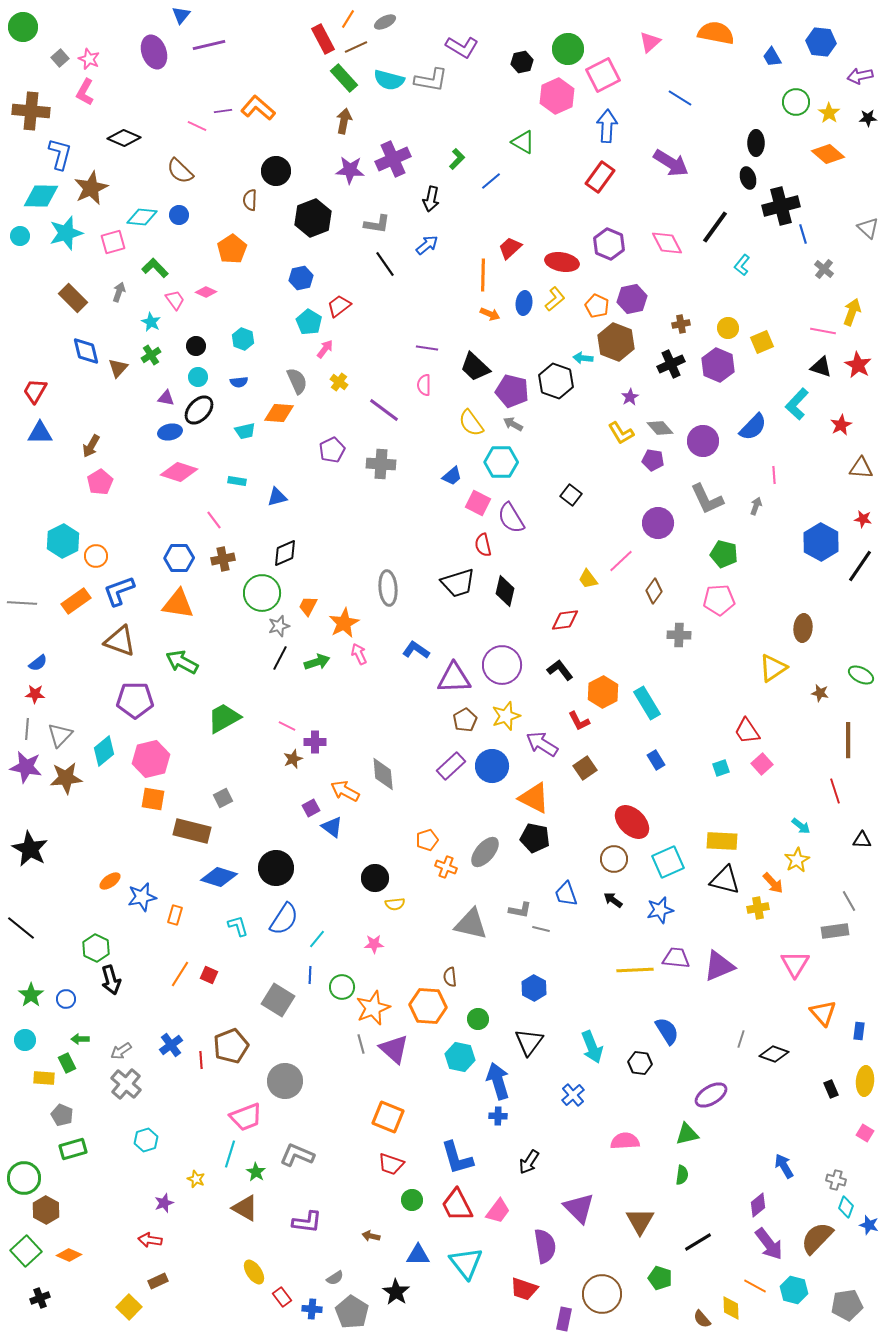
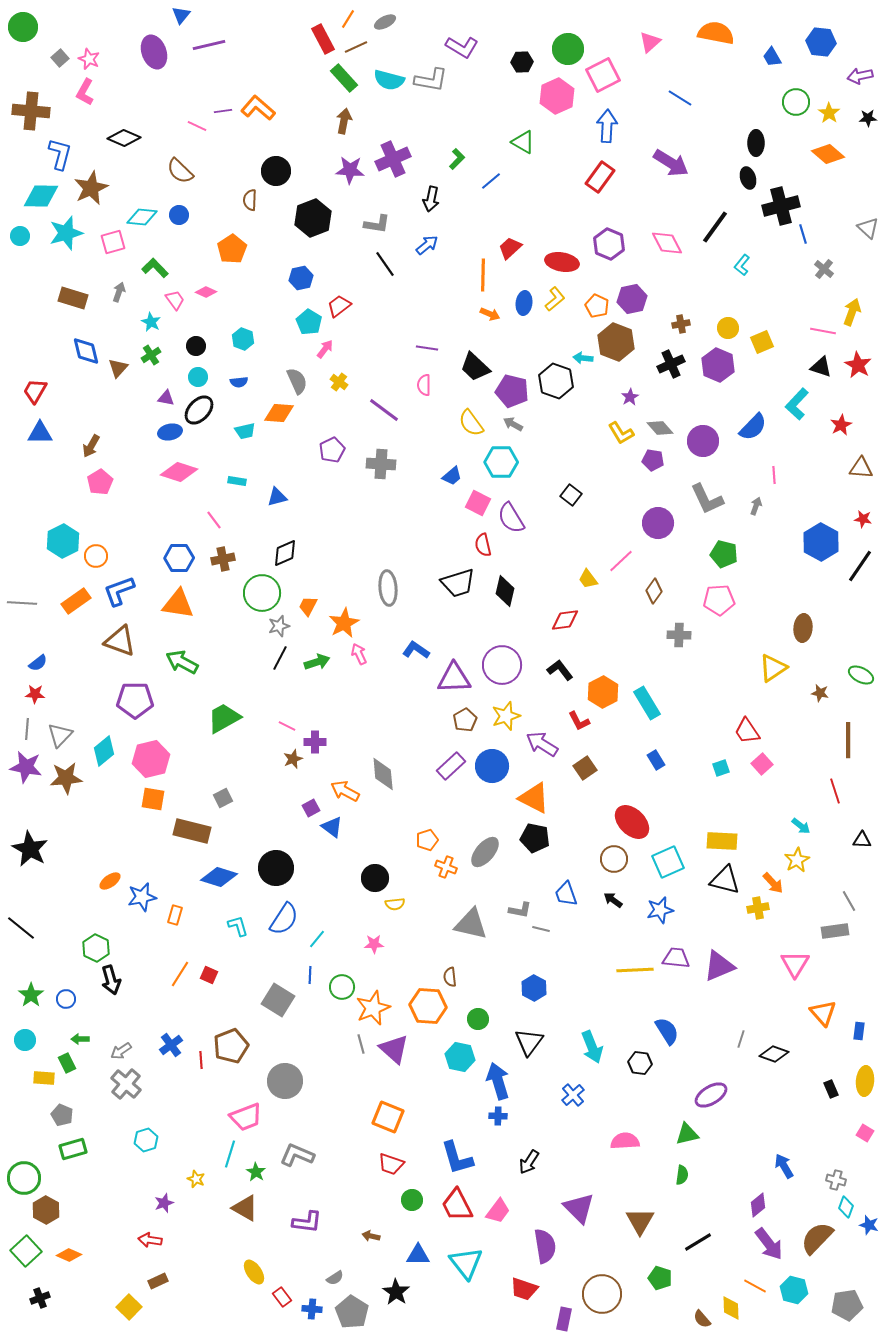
black hexagon at (522, 62): rotated 10 degrees clockwise
brown rectangle at (73, 298): rotated 28 degrees counterclockwise
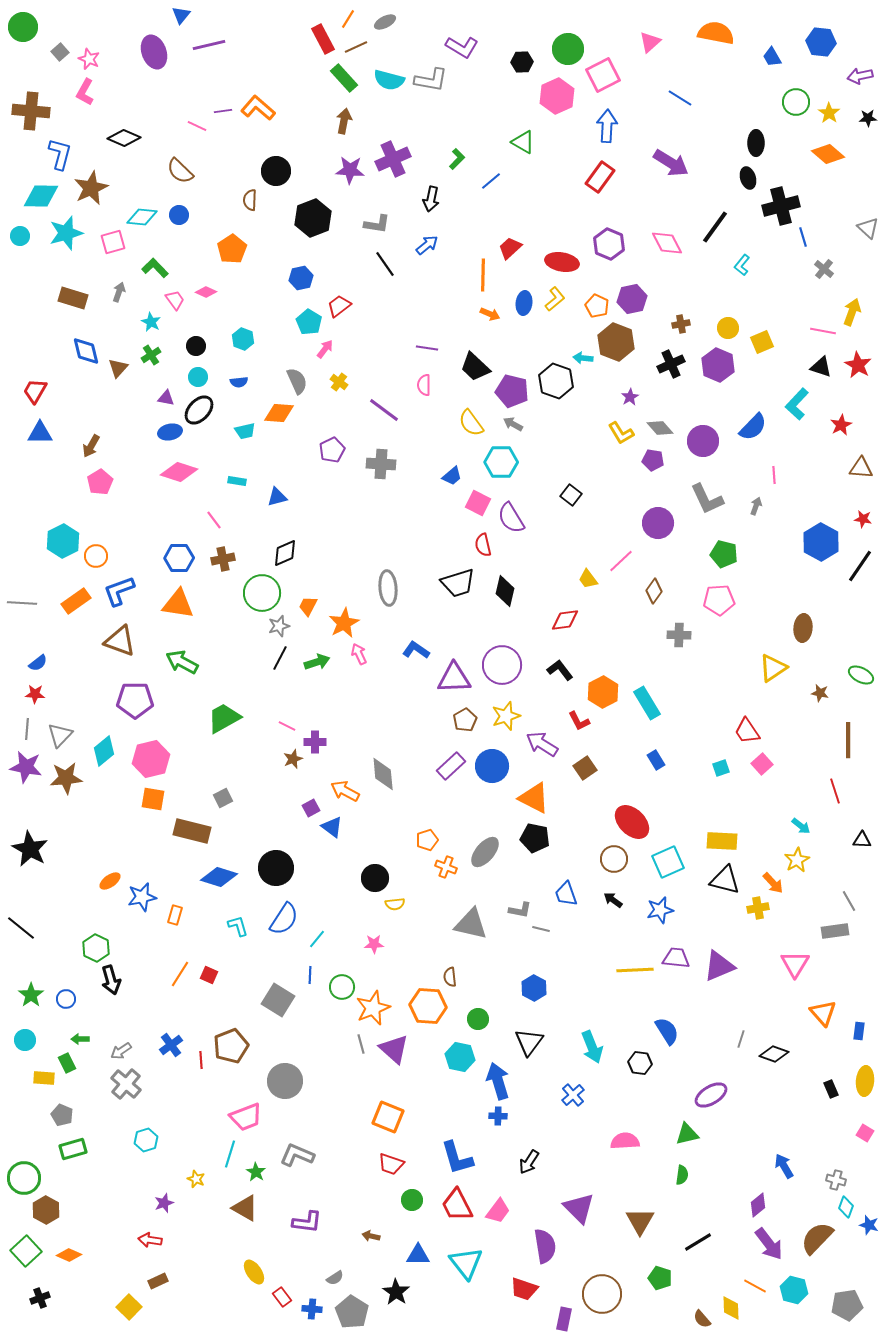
gray square at (60, 58): moved 6 px up
blue line at (803, 234): moved 3 px down
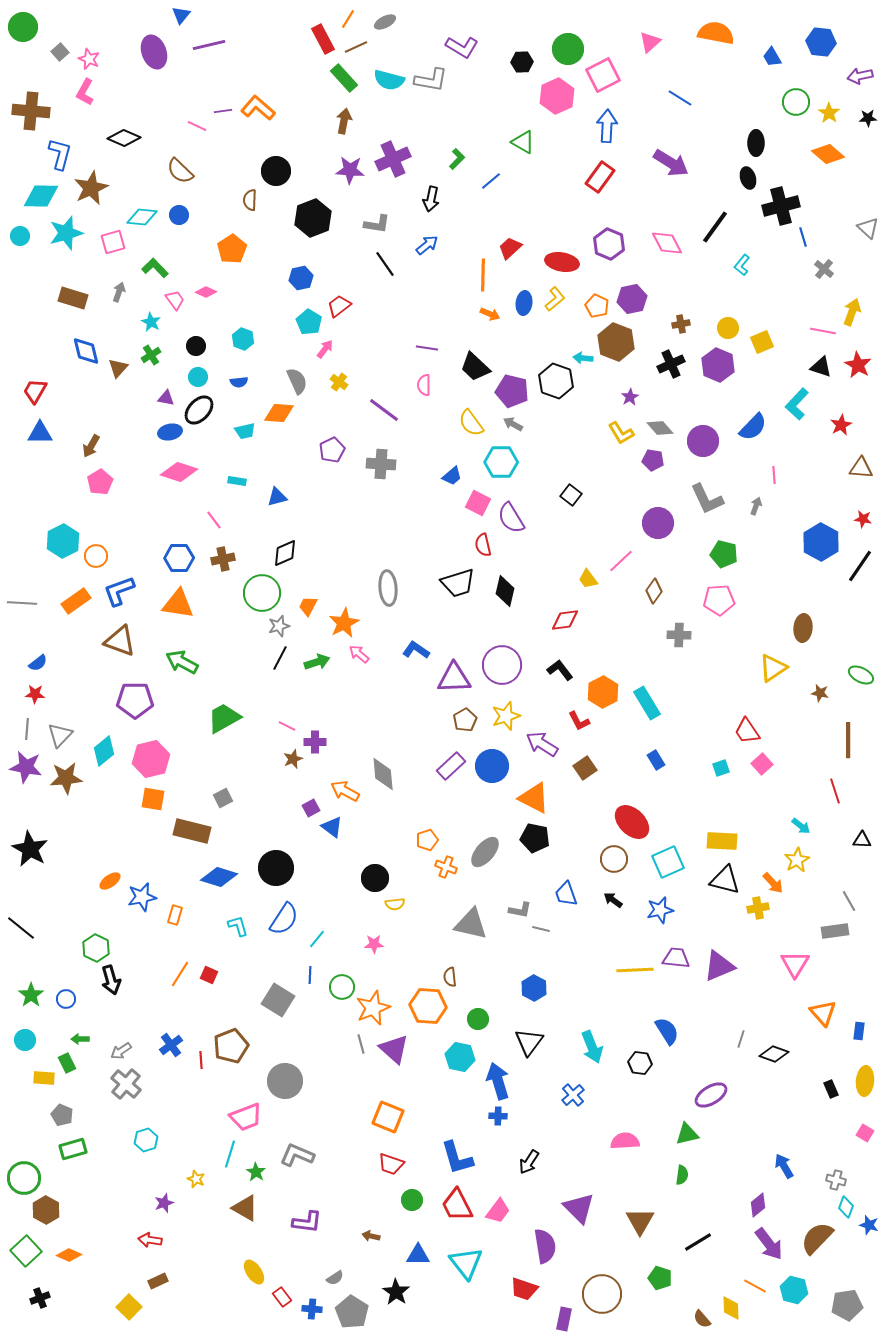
pink arrow at (359, 654): rotated 25 degrees counterclockwise
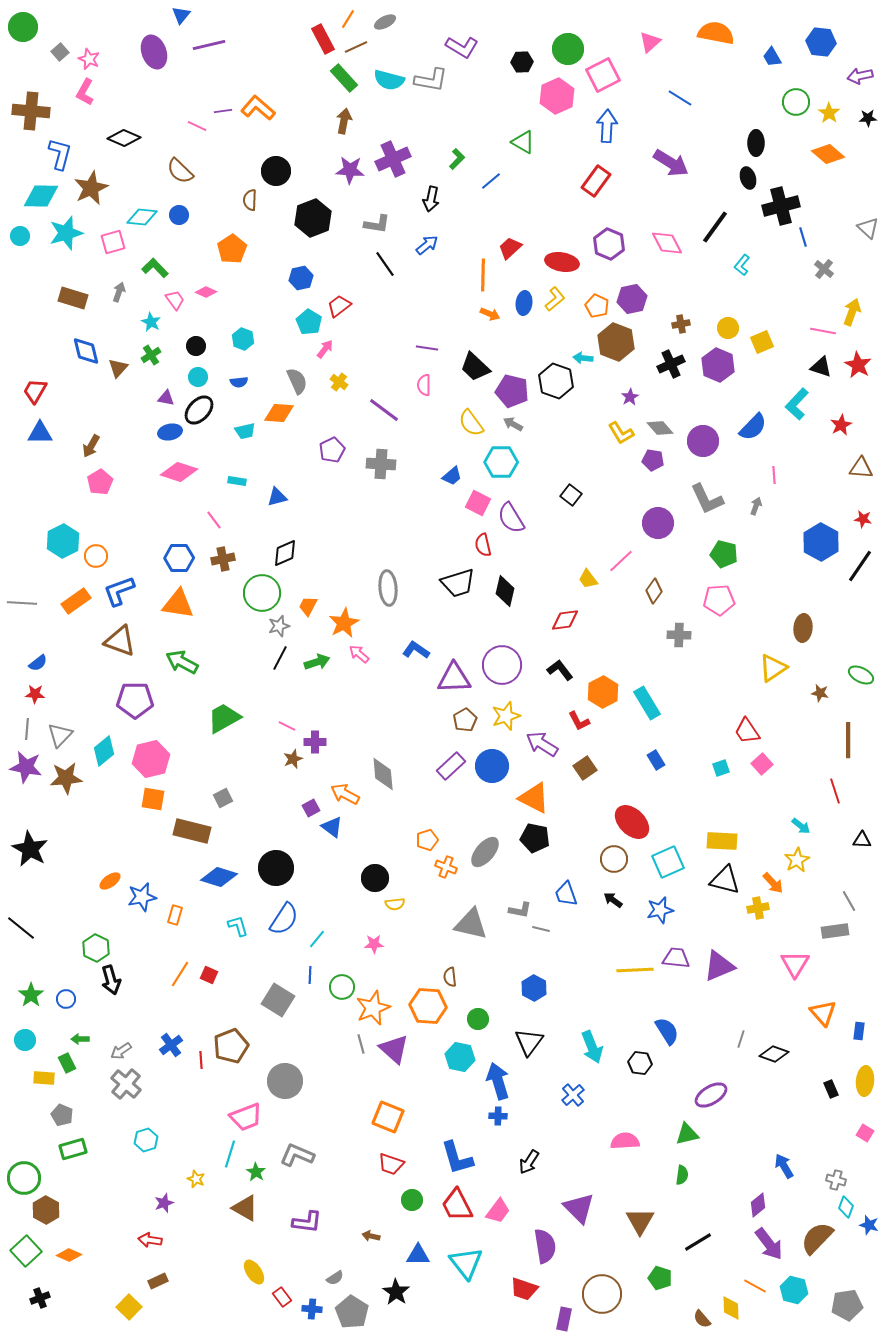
red rectangle at (600, 177): moved 4 px left, 4 px down
orange arrow at (345, 791): moved 3 px down
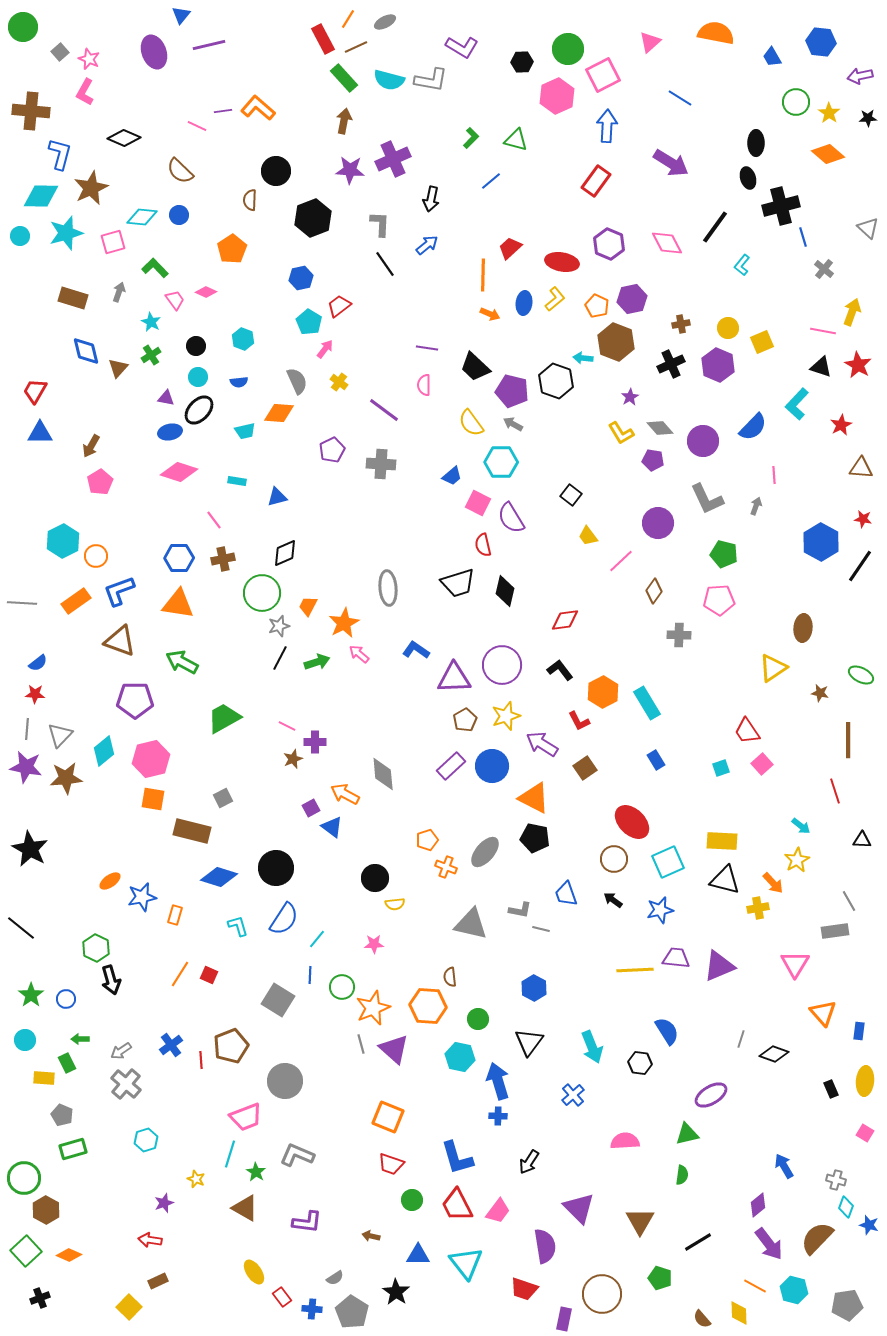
green triangle at (523, 142): moved 7 px left, 2 px up; rotated 15 degrees counterclockwise
green L-shape at (457, 159): moved 14 px right, 21 px up
gray L-shape at (377, 224): moved 3 px right; rotated 96 degrees counterclockwise
yellow trapezoid at (588, 579): moved 43 px up
yellow diamond at (731, 1308): moved 8 px right, 5 px down
